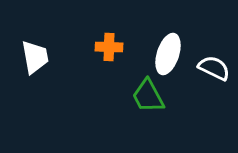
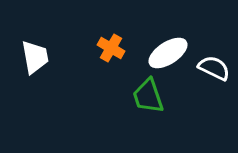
orange cross: moved 2 px right, 1 px down; rotated 28 degrees clockwise
white ellipse: moved 1 px up; rotated 39 degrees clockwise
green trapezoid: rotated 9 degrees clockwise
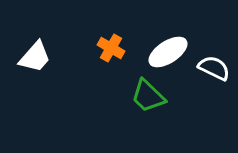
white ellipse: moved 1 px up
white trapezoid: rotated 51 degrees clockwise
green trapezoid: rotated 27 degrees counterclockwise
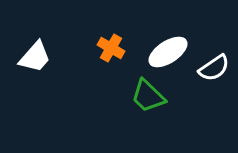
white semicircle: rotated 120 degrees clockwise
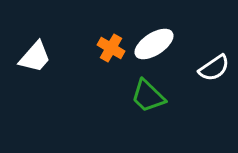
white ellipse: moved 14 px left, 8 px up
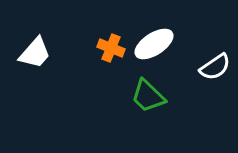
orange cross: rotated 8 degrees counterclockwise
white trapezoid: moved 4 px up
white semicircle: moved 1 px right, 1 px up
